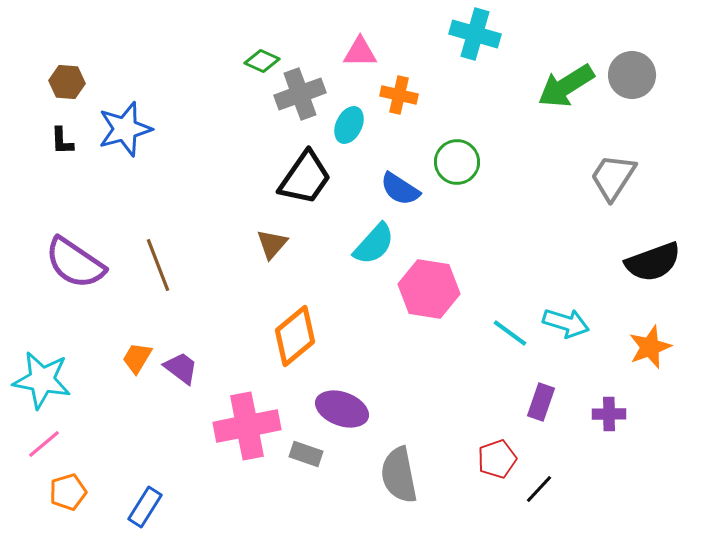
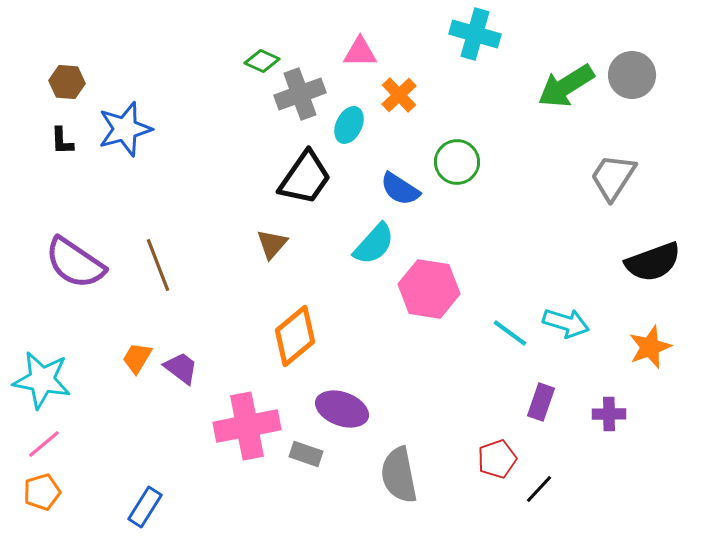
orange cross: rotated 33 degrees clockwise
orange pentagon: moved 26 px left
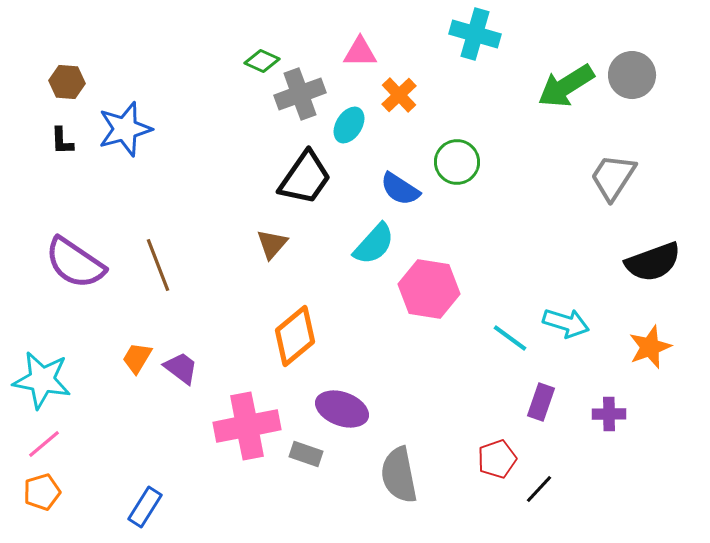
cyan ellipse: rotated 6 degrees clockwise
cyan line: moved 5 px down
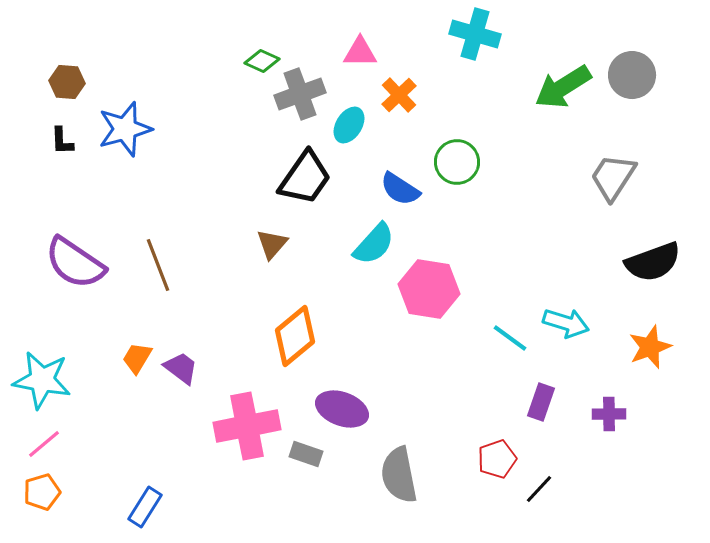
green arrow: moved 3 px left, 1 px down
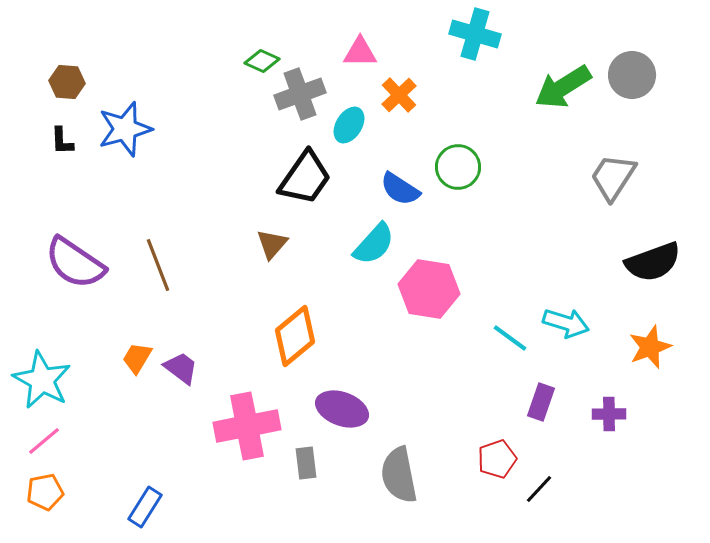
green circle: moved 1 px right, 5 px down
cyan star: rotated 18 degrees clockwise
pink line: moved 3 px up
gray rectangle: moved 9 px down; rotated 64 degrees clockwise
orange pentagon: moved 3 px right; rotated 6 degrees clockwise
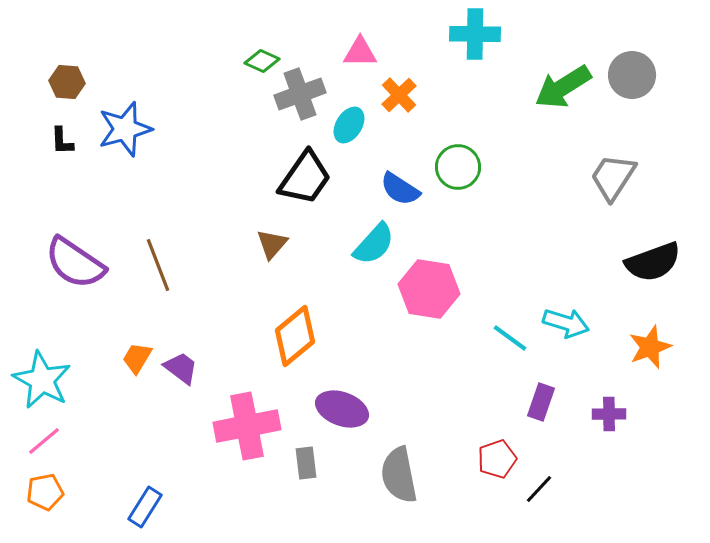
cyan cross: rotated 15 degrees counterclockwise
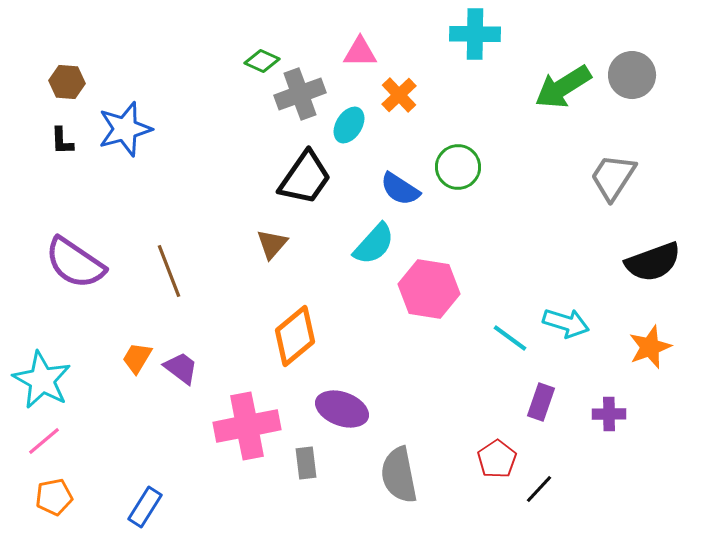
brown line: moved 11 px right, 6 px down
red pentagon: rotated 15 degrees counterclockwise
orange pentagon: moved 9 px right, 5 px down
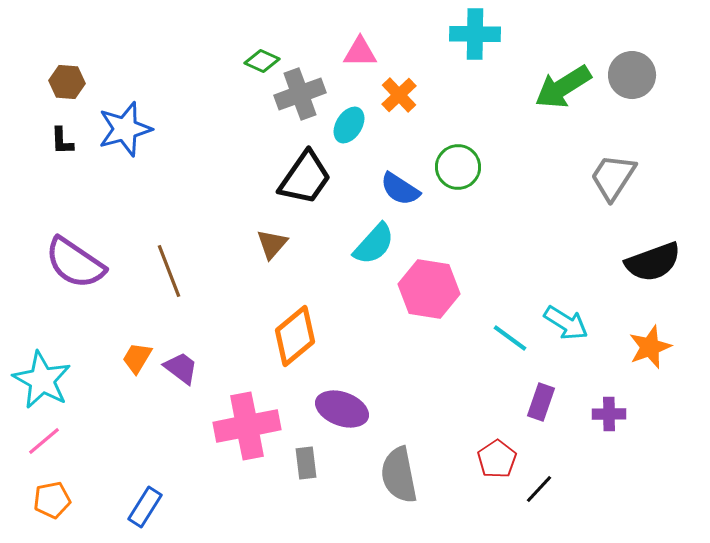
cyan arrow: rotated 15 degrees clockwise
orange pentagon: moved 2 px left, 3 px down
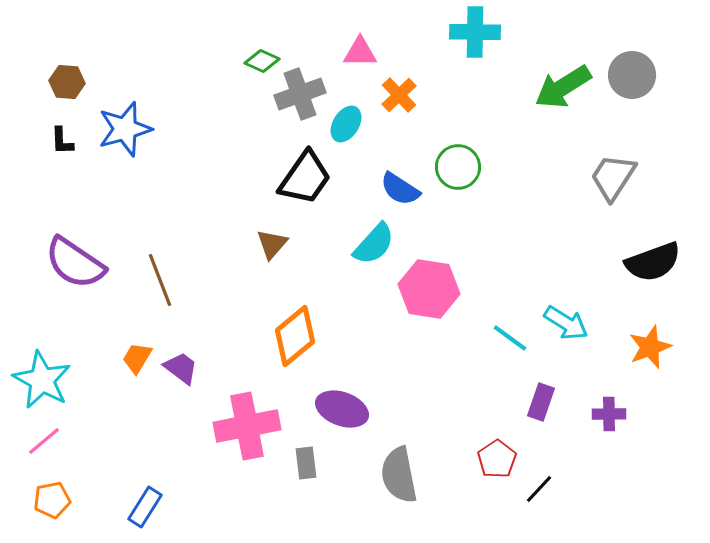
cyan cross: moved 2 px up
cyan ellipse: moved 3 px left, 1 px up
brown line: moved 9 px left, 9 px down
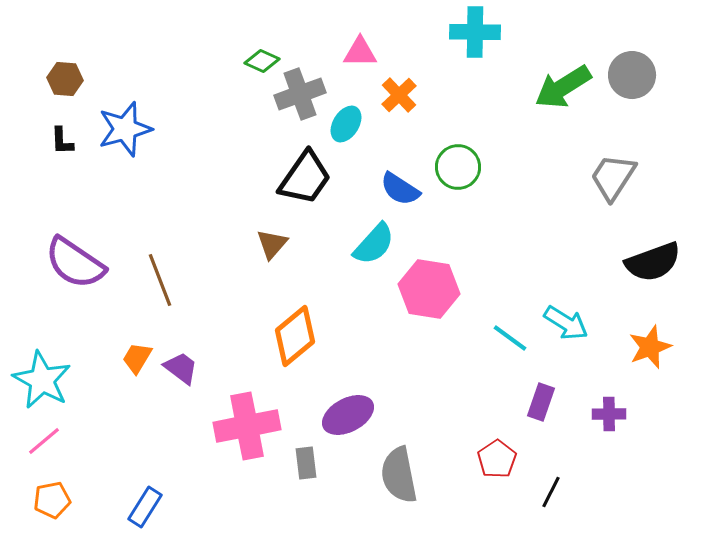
brown hexagon: moved 2 px left, 3 px up
purple ellipse: moved 6 px right, 6 px down; rotated 48 degrees counterclockwise
black line: moved 12 px right, 3 px down; rotated 16 degrees counterclockwise
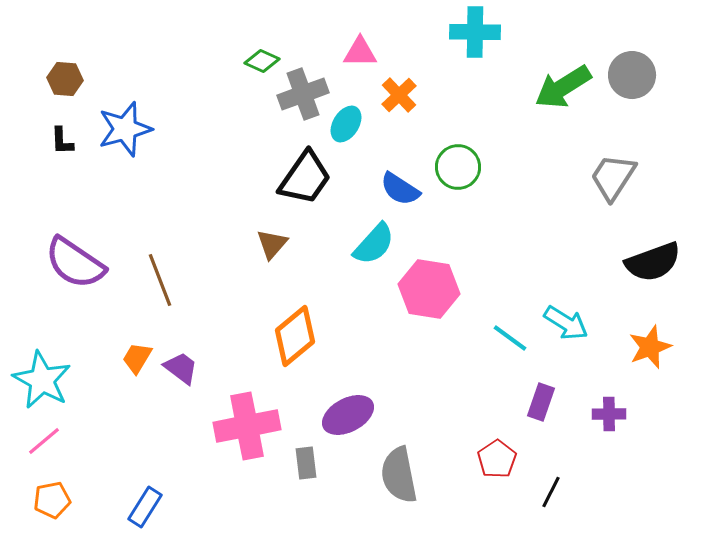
gray cross: moved 3 px right
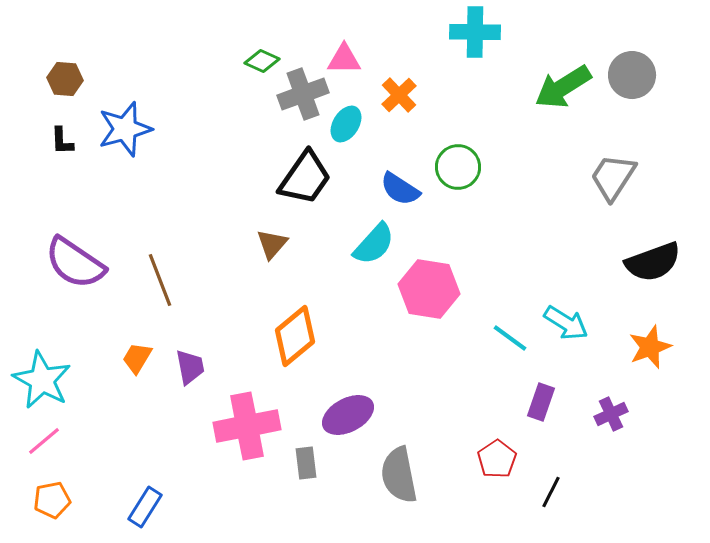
pink triangle: moved 16 px left, 7 px down
purple trapezoid: moved 9 px right, 1 px up; rotated 42 degrees clockwise
purple cross: moved 2 px right; rotated 24 degrees counterclockwise
